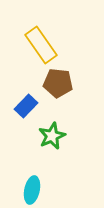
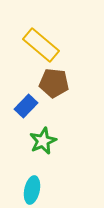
yellow rectangle: rotated 15 degrees counterclockwise
brown pentagon: moved 4 px left
green star: moved 9 px left, 5 px down
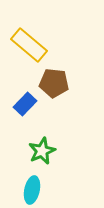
yellow rectangle: moved 12 px left
blue rectangle: moved 1 px left, 2 px up
green star: moved 1 px left, 10 px down
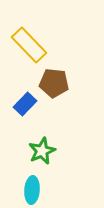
yellow rectangle: rotated 6 degrees clockwise
cyan ellipse: rotated 8 degrees counterclockwise
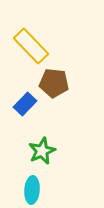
yellow rectangle: moved 2 px right, 1 px down
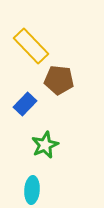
brown pentagon: moved 5 px right, 3 px up
green star: moved 3 px right, 6 px up
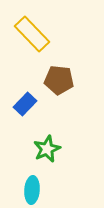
yellow rectangle: moved 1 px right, 12 px up
green star: moved 2 px right, 4 px down
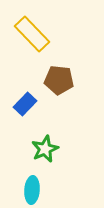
green star: moved 2 px left
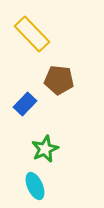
cyan ellipse: moved 3 px right, 4 px up; rotated 28 degrees counterclockwise
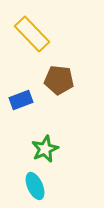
blue rectangle: moved 4 px left, 4 px up; rotated 25 degrees clockwise
